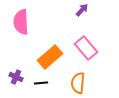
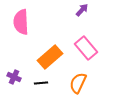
purple cross: moved 2 px left
orange semicircle: rotated 20 degrees clockwise
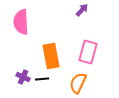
pink rectangle: moved 2 px right, 4 px down; rotated 55 degrees clockwise
orange rectangle: moved 1 px right, 1 px up; rotated 60 degrees counterclockwise
purple cross: moved 9 px right
black line: moved 1 px right, 4 px up
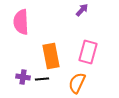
purple cross: rotated 16 degrees counterclockwise
orange semicircle: moved 1 px left
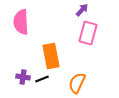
pink rectangle: moved 19 px up
black line: rotated 16 degrees counterclockwise
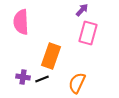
orange rectangle: rotated 30 degrees clockwise
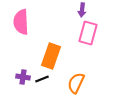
purple arrow: rotated 144 degrees clockwise
orange semicircle: moved 1 px left
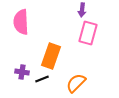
purple cross: moved 1 px left, 5 px up
orange semicircle: rotated 20 degrees clockwise
